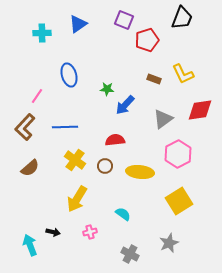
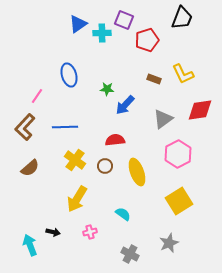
cyan cross: moved 60 px right
yellow ellipse: moved 3 px left; rotated 64 degrees clockwise
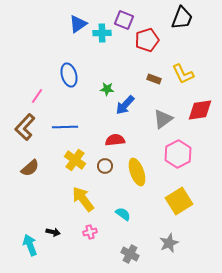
yellow arrow: moved 6 px right; rotated 112 degrees clockwise
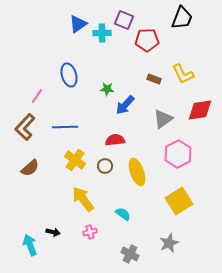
red pentagon: rotated 15 degrees clockwise
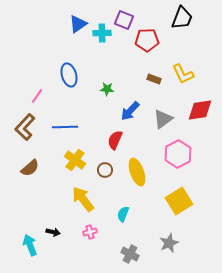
blue arrow: moved 5 px right, 6 px down
red semicircle: rotated 60 degrees counterclockwise
brown circle: moved 4 px down
cyan semicircle: rotated 105 degrees counterclockwise
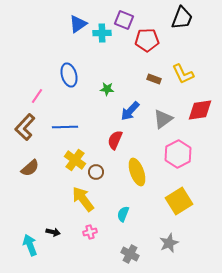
brown circle: moved 9 px left, 2 px down
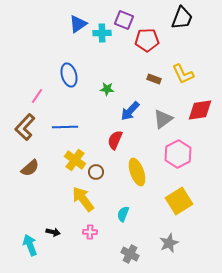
pink cross: rotated 16 degrees clockwise
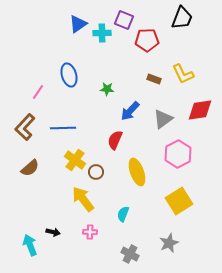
pink line: moved 1 px right, 4 px up
blue line: moved 2 px left, 1 px down
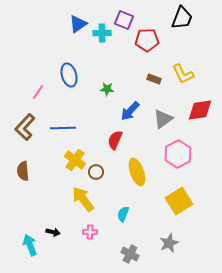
brown semicircle: moved 7 px left, 3 px down; rotated 126 degrees clockwise
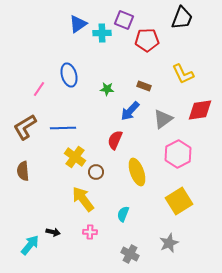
brown rectangle: moved 10 px left, 7 px down
pink line: moved 1 px right, 3 px up
brown L-shape: rotated 16 degrees clockwise
yellow cross: moved 3 px up
cyan arrow: rotated 60 degrees clockwise
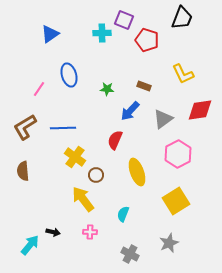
blue triangle: moved 28 px left, 10 px down
red pentagon: rotated 20 degrees clockwise
brown circle: moved 3 px down
yellow square: moved 3 px left
